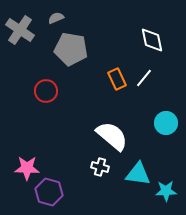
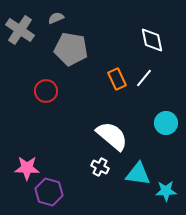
white cross: rotated 12 degrees clockwise
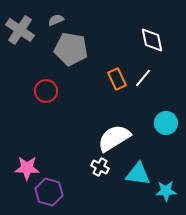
gray semicircle: moved 2 px down
white line: moved 1 px left
white semicircle: moved 2 px right, 2 px down; rotated 72 degrees counterclockwise
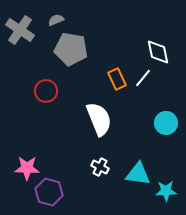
white diamond: moved 6 px right, 12 px down
white semicircle: moved 15 px left, 19 px up; rotated 100 degrees clockwise
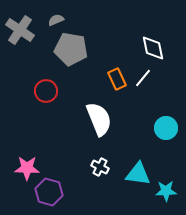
white diamond: moved 5 px left, 4 px up
cyan circle: moved 5 px down
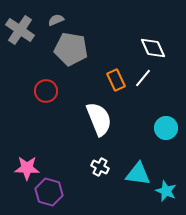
white diamond: rotated 12 degrees counterclockwise
orange rectangle: moved 1 px left, 1 px down
cyan star: rotated 25 degrees clockwise
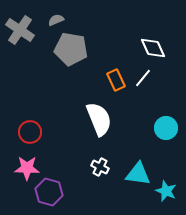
red circle: moved 16 px left, 41 px down
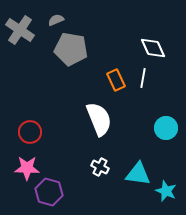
white line: rotated 30 degrees counterclockwise
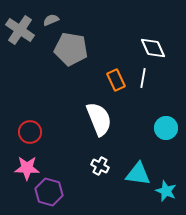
gray semicircle: moved 5 px left
white cross: moved 1 px up
